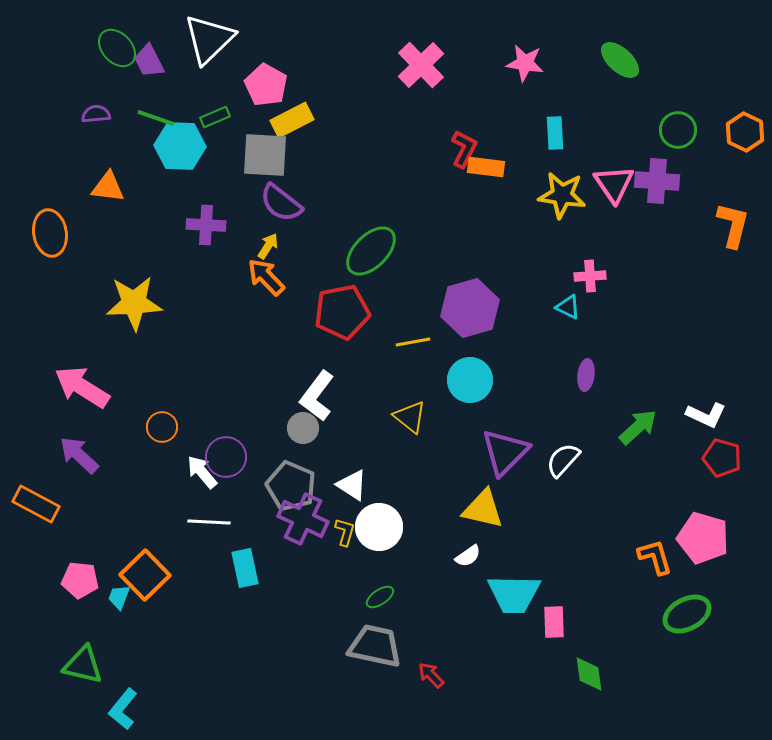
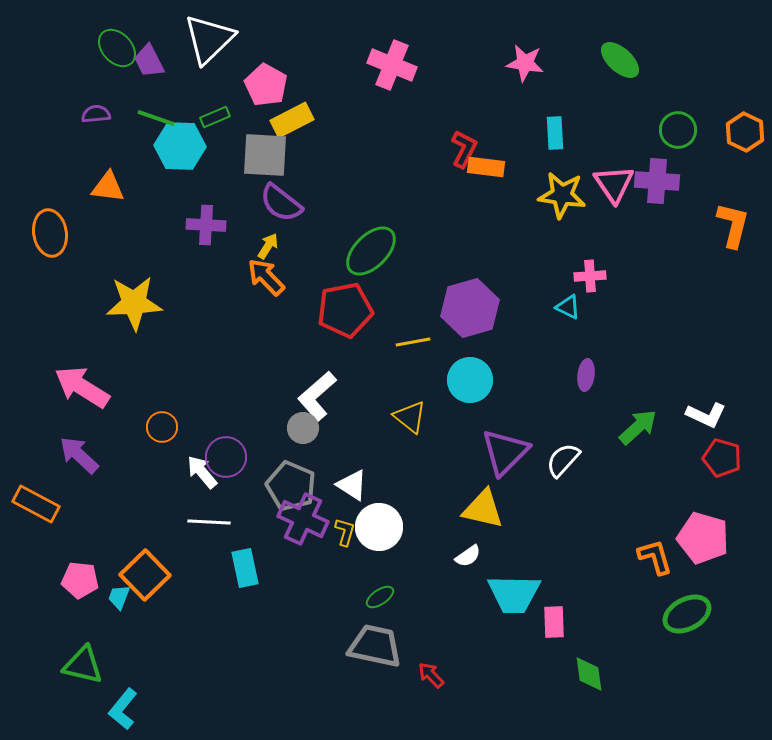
pink cross at (421, 65): moved 29 px left; rotated 24 degrees counterclockwise
red pentagon at (342, 312): moved 3 px right, 2 px up
white L-shape at (317, 396): rotated 12 degrees clockwise
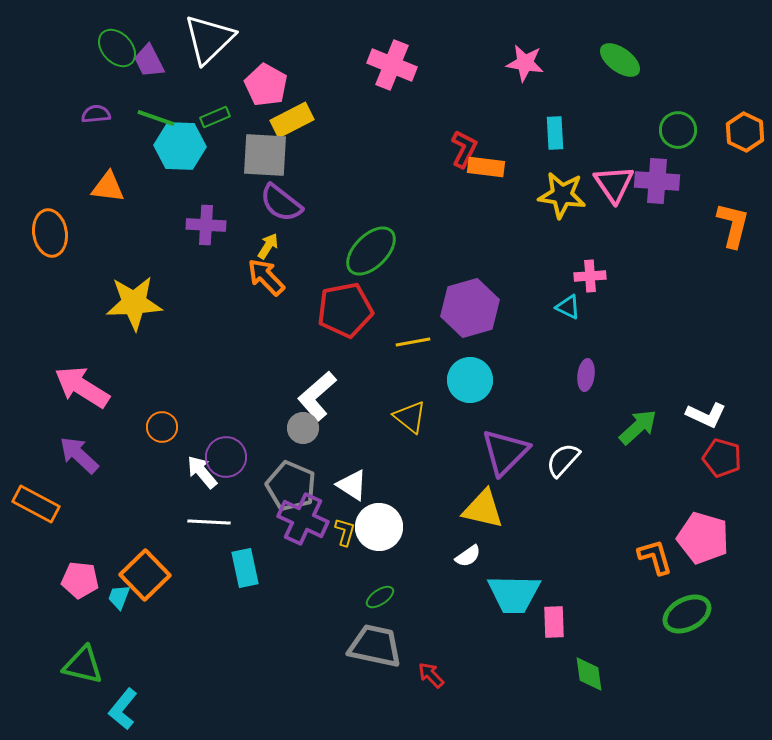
green ellipse at (620, 60): rotated 6 degrees counterclockwise
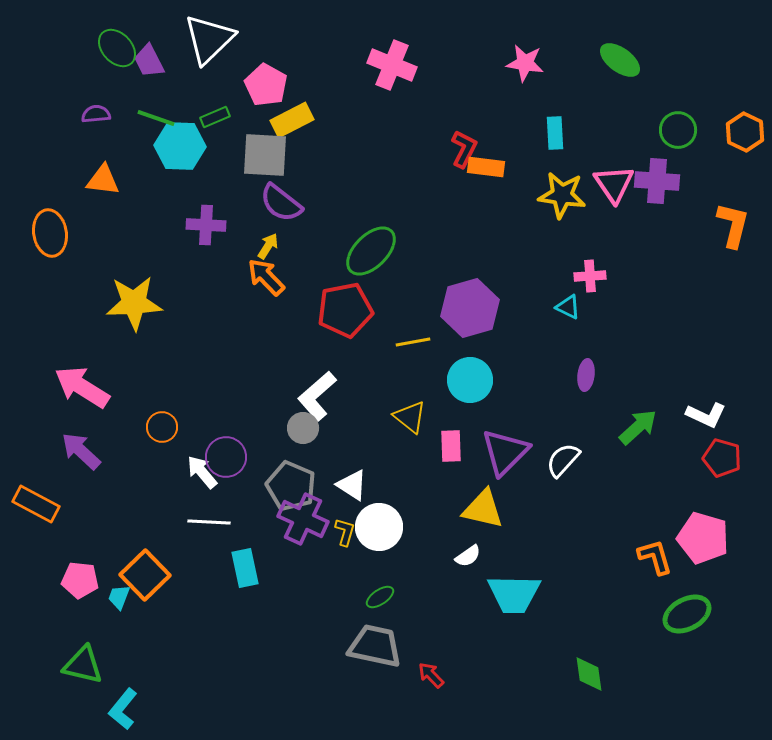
orange triangle at (108, 187): moved 5 px left, 7 px up
purple arrow at (79, 455): moved 2 px right, 4 px up
pink rectangle at (554, 622): moved 103 px left, 176 px up
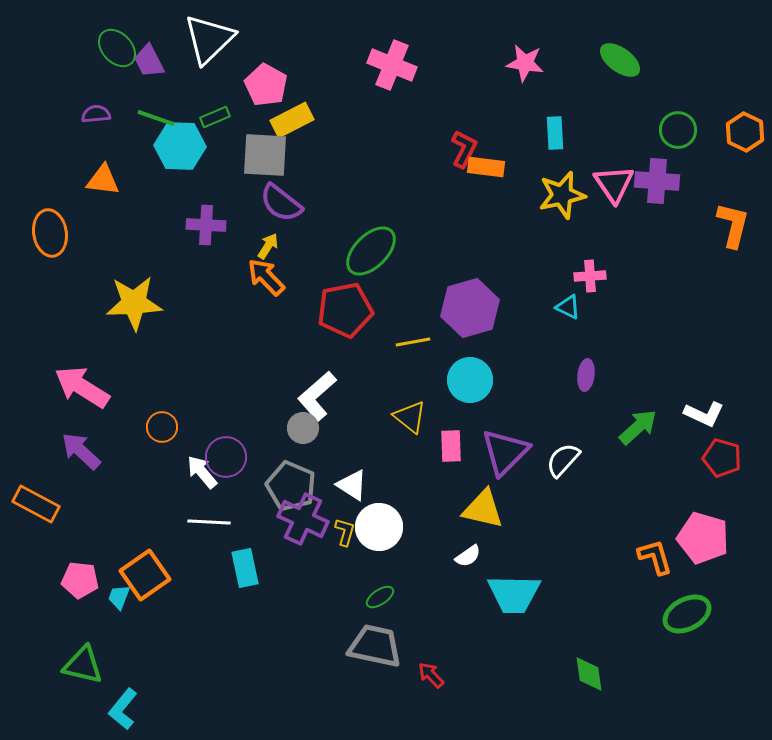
yellow star at (562, 195): rotated 21 degrees counterclockwise
white L-shape at (706, 415): moved 2 px left, 1 px up
orange square at (145, 575): rotated 9 degrees clockwise
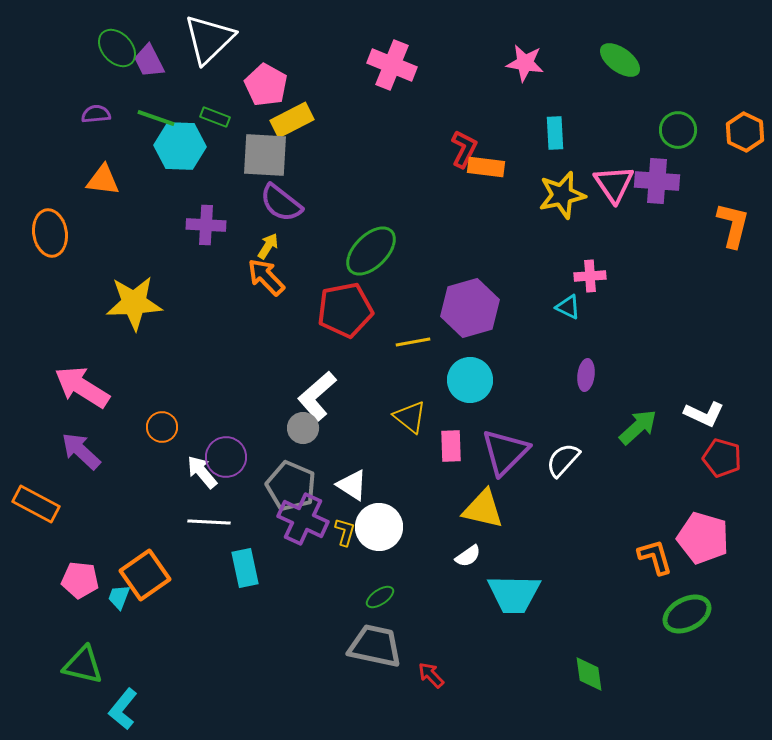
green rectangle at (215, 117): rotated 44 degrees clockwise
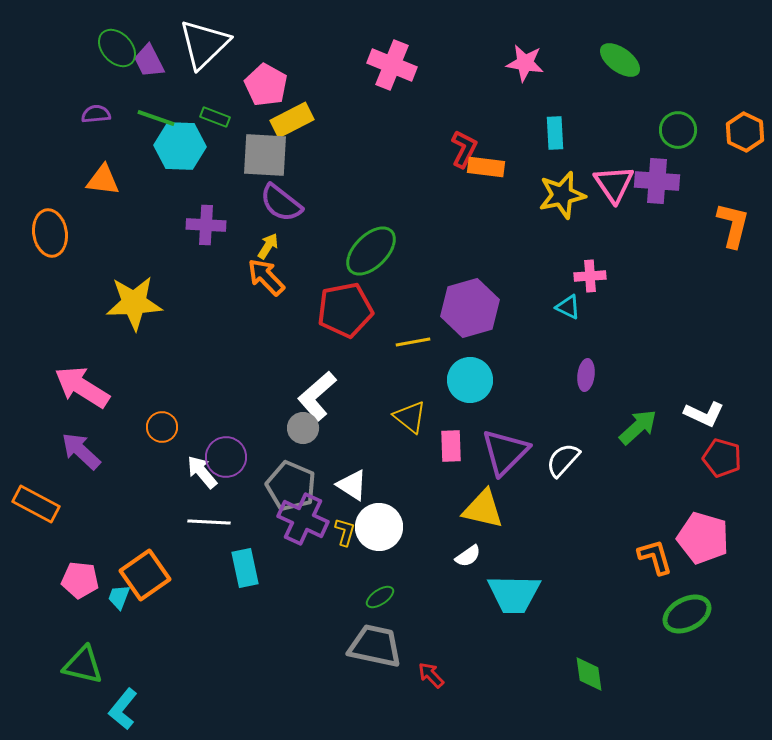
white triangle at (209, 39): moved 5 px left, 5 px down
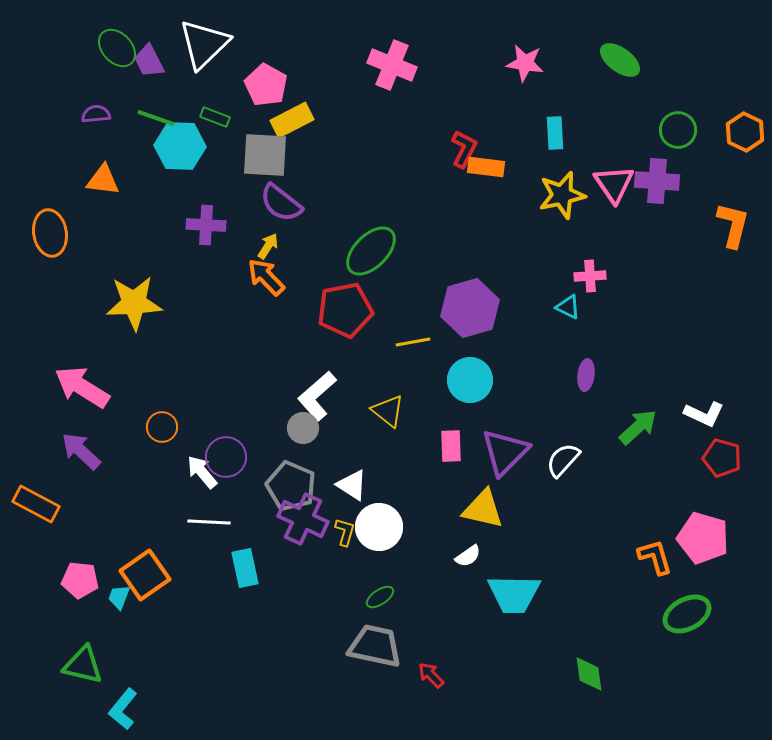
yellow triangle at (410, 417): moved 22 px left, 6 px up
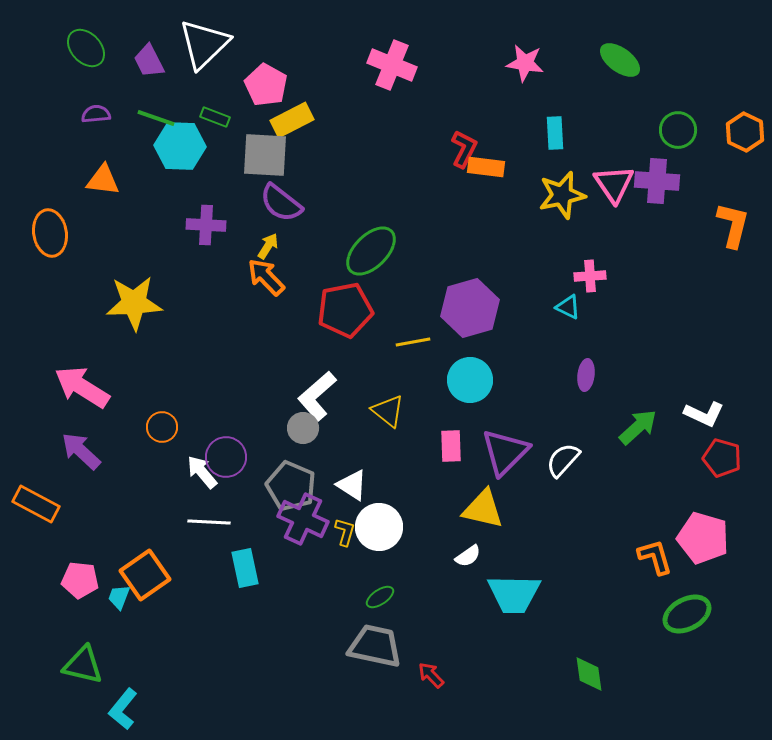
green ellipse at (117, 48): moved 31 px left
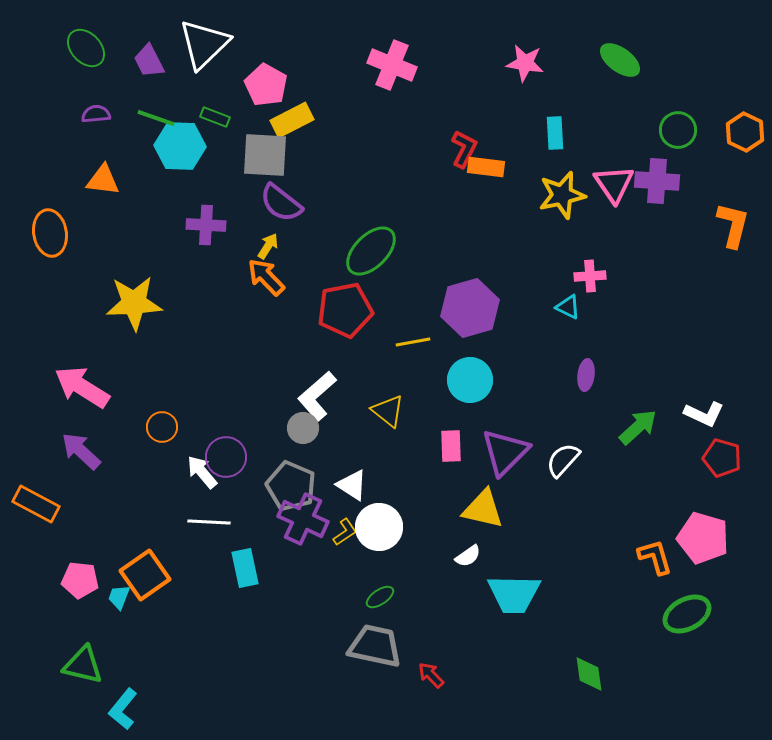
yellow L-shape at (345, 532): rotated 40 degrees clockwise
